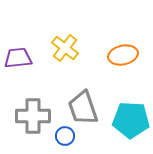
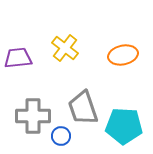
cyan pentagon: moved 7 px left, 6 px down
blue circle: moved 4 px left
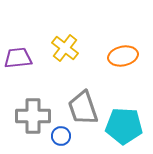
orange ellipse: moved 1 px down
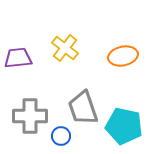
gray cross: moved 3 px left
cyan pentagon: rotated 9 degrees clockwise
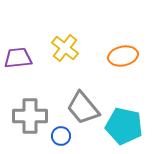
gray trapezoid: rotated 21 degrees counterclockwise
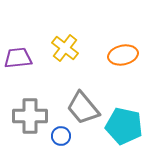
orange ellipse: moved 1 px up
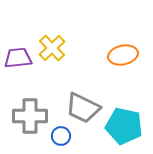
yellow cross: moved 13 px left; rotated 8 degrees clockwise
gray trapezoid: rotated 24 degrees counterclockwise
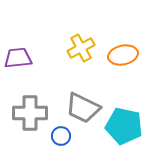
yellow cross: moved 29 px right; rotated 16 degrees clockwise
gray cross: moved 3 px up
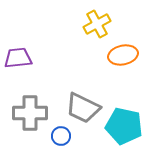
yellow cross: moved 16 px right, 24 px up
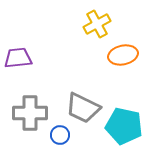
blue circle: moved 1 px left, 1 px up
